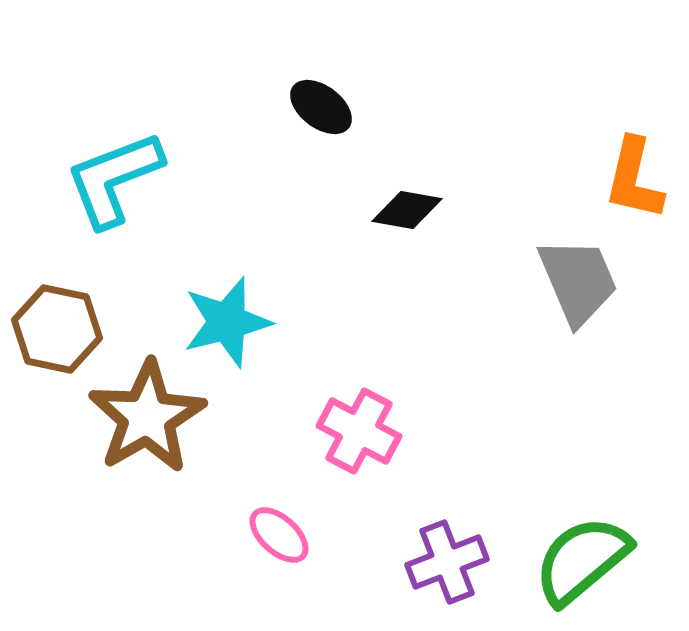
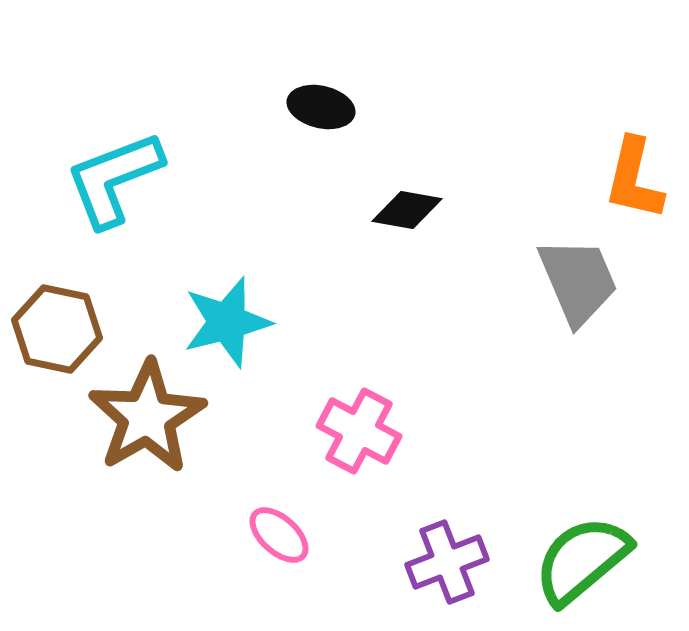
black ellipse: rotated 24 degrees counterclockwise
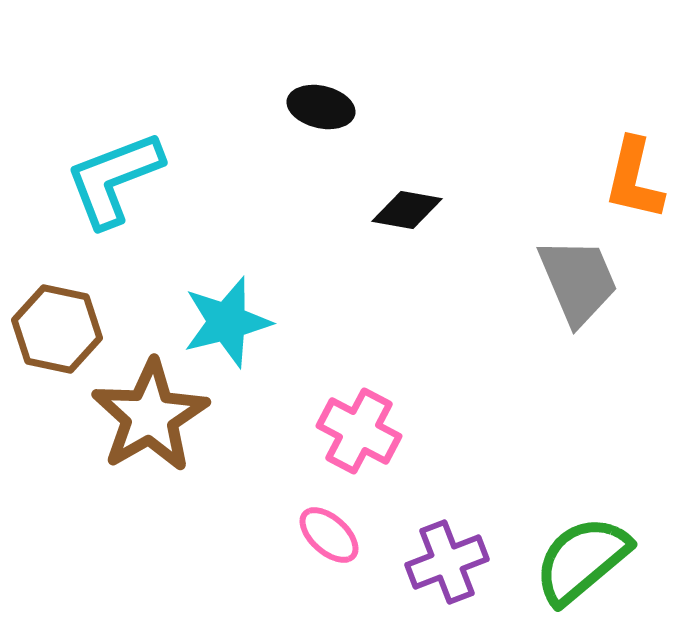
brown star: moved 3 px right, 1 px up
pink ellipse: moved 50 px right
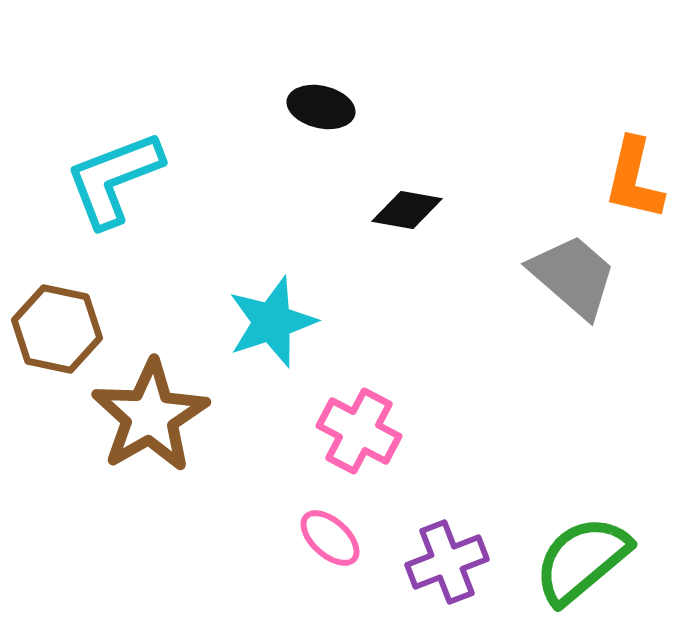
gray trapezoid: moved 5 px left, 5 px up; rotated 26 degrees counterclockwise
cyan star: moved 45 px right; rotated 4 degrees counterclockwise
pink ellipse: moved 1 px right, 3 px down
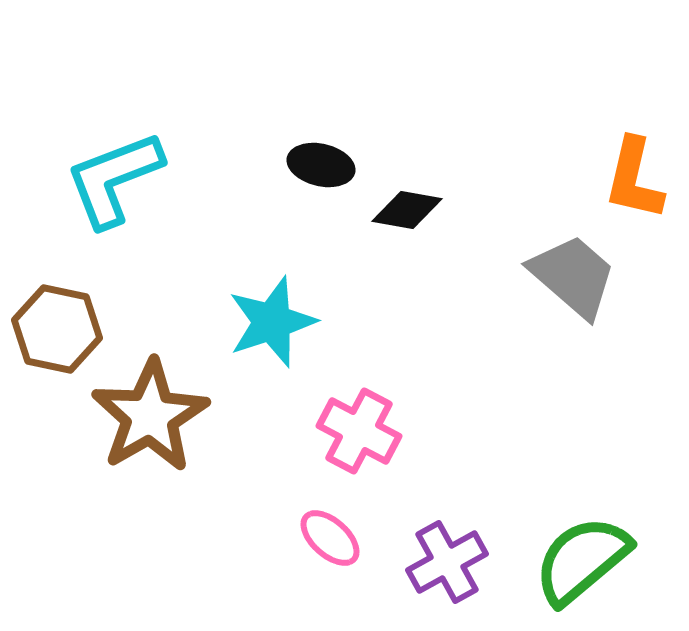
black ellipse: moved 58 px down
purple cross: rotated 8 degrees counterclockwise
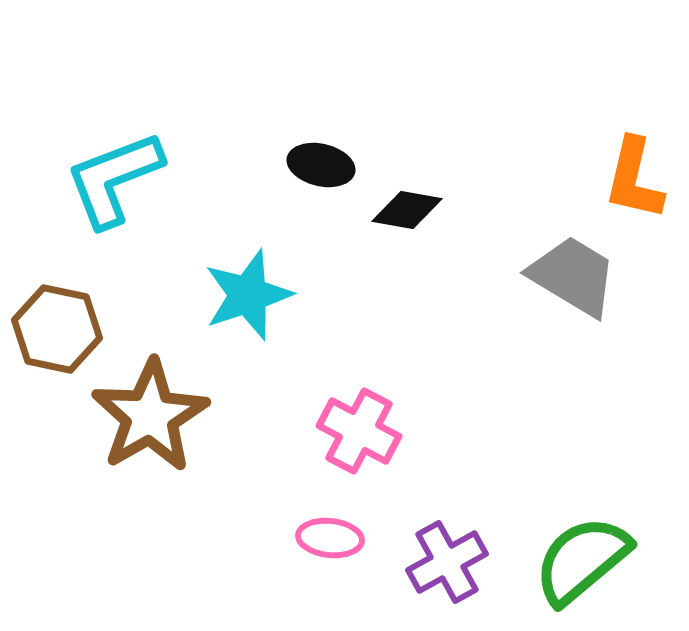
gray trapezoid: rotated 10 degrees counterclockwise
cyan star: moved 24 px left, 27 px up
pink ellipse: rotated 36 degrees counterclockwise
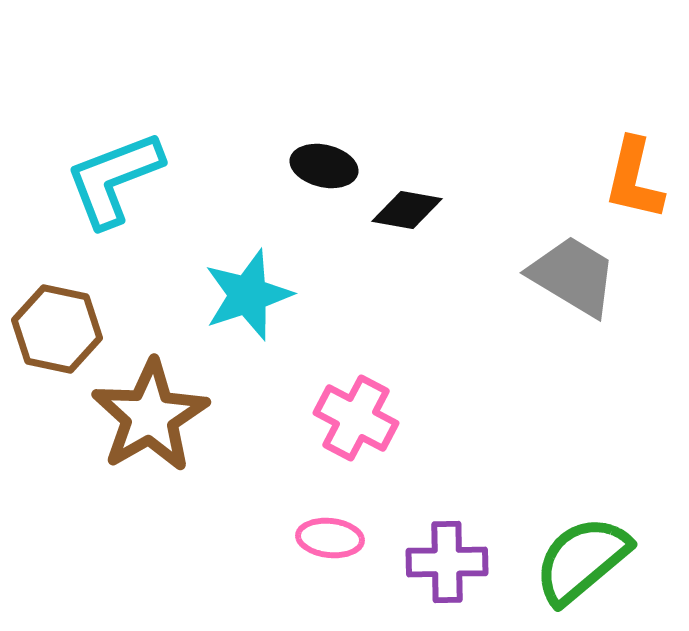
black ellipse: moved 3 px right, 1 px down
pink cross: moved 3 px left, 13 px up
purple cross: rotated 28 degrees clockwise
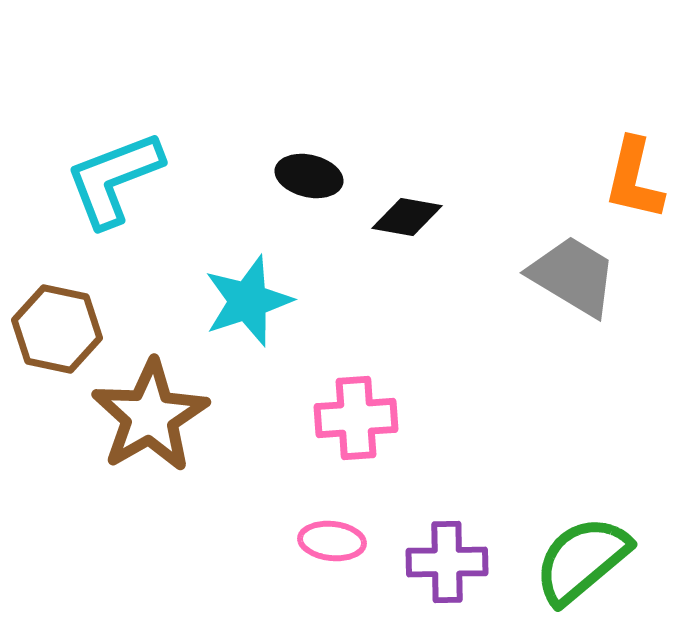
black ellipse: moved 15 px left, 10 px down
black diamond: moved 7 px down
cyan star: moved 6 px down
pink cross: rotated 32 degrees counterclockwise
pink ellipse: moved 2 px right, 3 px down
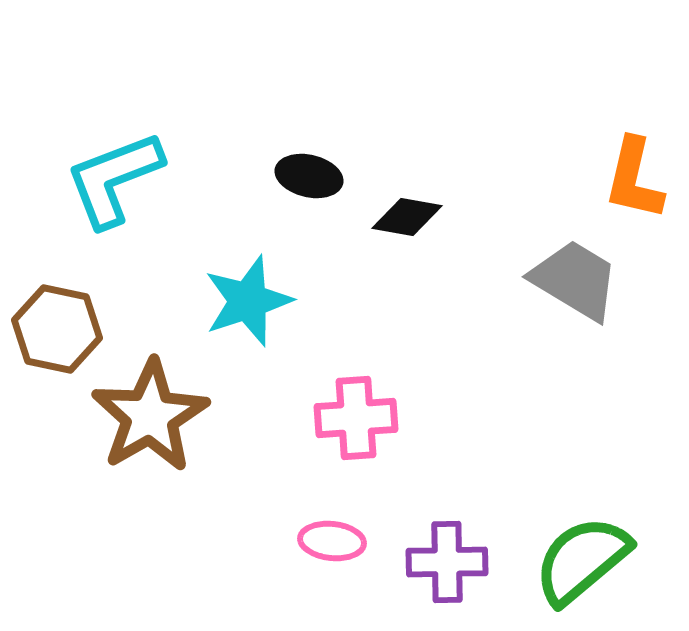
gray trapezoid: moved 2 px right, 4 px down
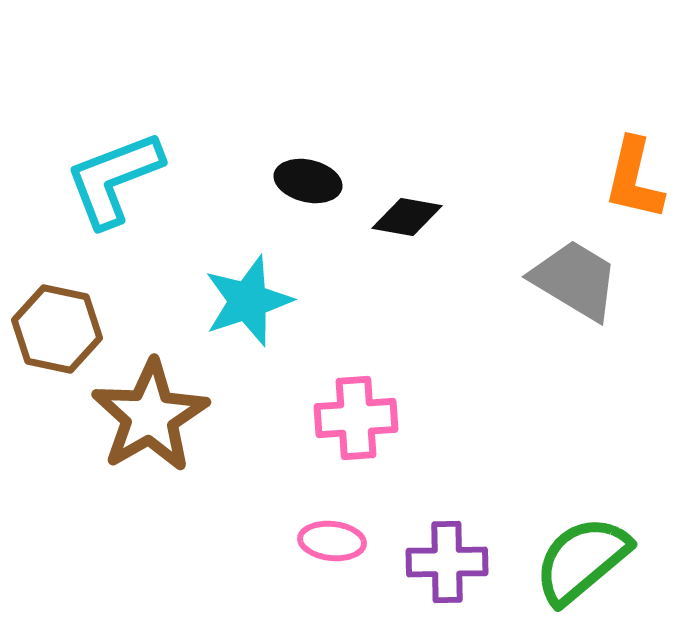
black ellipse: moved 1 px left, 5 px down
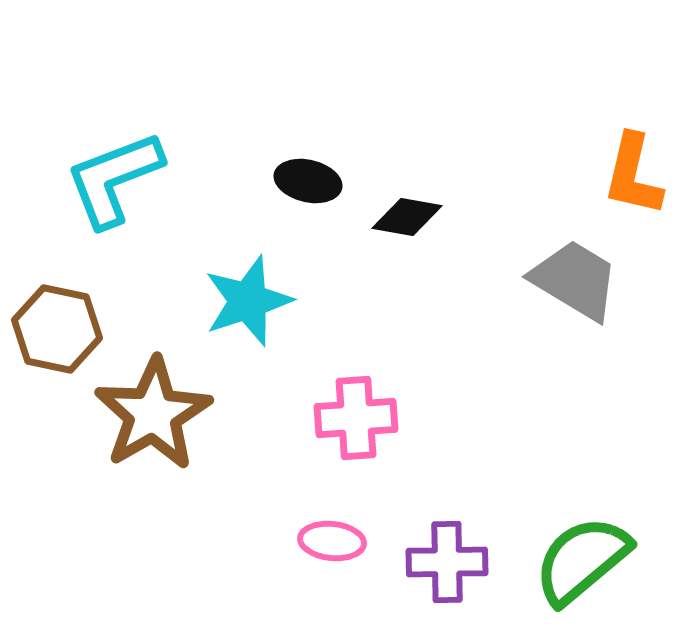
orange L-shape: moved 1 px left, 4 px up
brown star: moved 3 px right, 2 px up
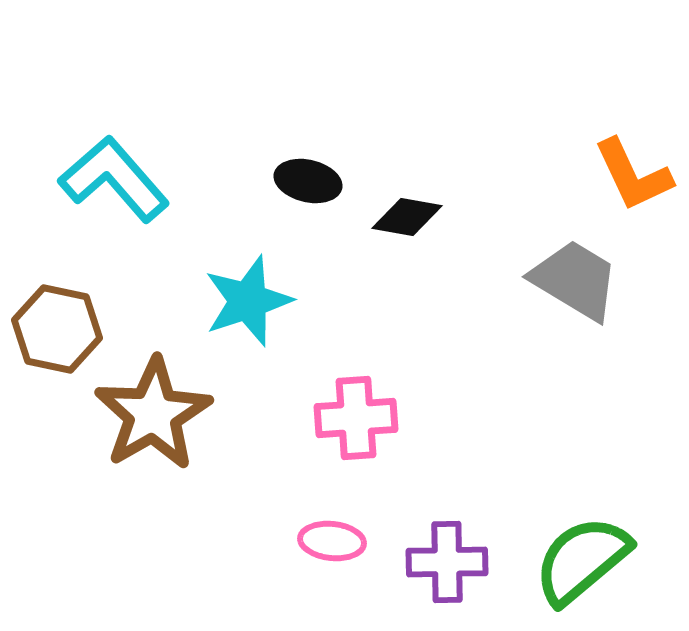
orange L-shape: rotated 38 degrees counterclockwise
cyan L-shape: rotated 70 degrees clockwise
